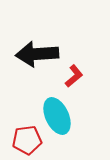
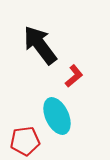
black arrow: moved 3 px right, 9 px up; rotated 57 degrees clockwise
red pentagon: moved 2 px left, 1 px down
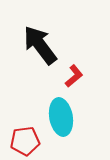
cyan ellipse: moved 4 px right, 1 px down; rotated 15 degrees clockwise
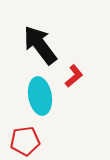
cyan ellipse: moved 21 px left, 21 px up
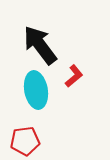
cyan ellipse: moved 4 px left, 6 px up
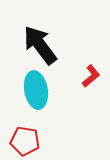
red L-shape: moved 17 px right
red pentagon: rotated 16 degrees clockwise
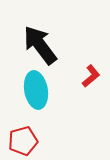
red pentagon: moved 2 px left; rotated 24 degrees counterclockwise
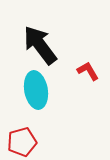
red L-shape: moved 3 px left, 5 px up; rotated 80 degrees counterclockwise
red pentagon: moved 1 px left, 1 px down
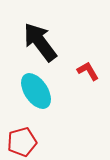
black arrow: moved 3 px up
cyan ellipse: moved 1 px down; rotated 24 degrees counterclockwise
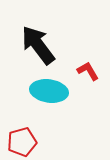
black arrow: moved 2 px left, 3 px down
cyan ellipse: moved 13 px right; rotated 48 degrees counterclockwise
